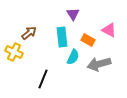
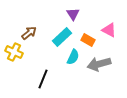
cyan rectangle: rotated 54 degrees clockwise
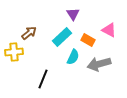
yellow cross: rotated 30 degrees counterclockwise
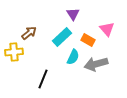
pink triangle: moved 2 px left, 1 px up; rotated 21 degrees clockwise
gray arrow: moved 3 px left
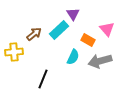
brown arrow: moved 5 px right, 1 px down
cyan rectangle: moved 3 px left, 7 px up
gray arrow: moved 4 px right, 3 px up
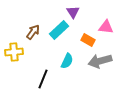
purple triangle: moved 2 px up
pink triangle: moved 1 px left, 2 px up; rotated 42 degrees counterclockwise
brown arrow: moved 1 px left, 2 px up; rotated 14 degrees counterclockwise
cyan semicircle: moved 6 px left, 4 px down
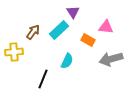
gray arrow: moved 11 px right, 2 px up
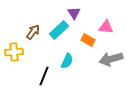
purple triangle: moved 1 px right, 1 px down
black line: moved 1 px right, 3 px up
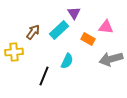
orange rectangle: moved 1 px up
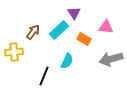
orange rectangle: moved 4 px left
